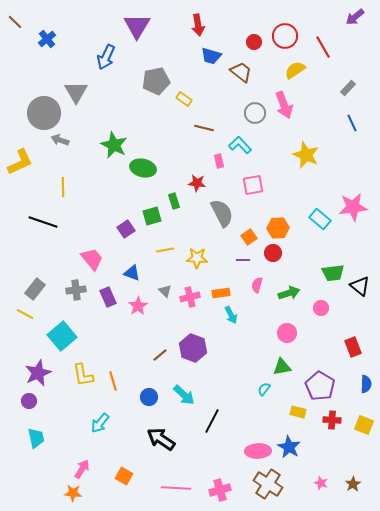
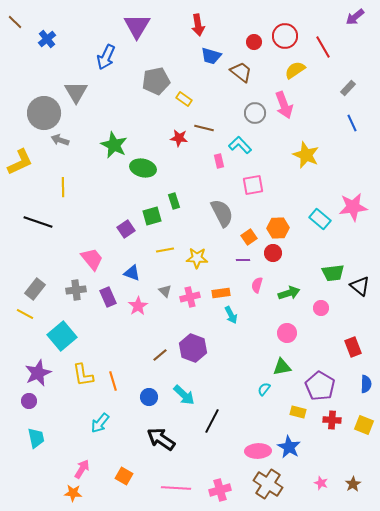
red star at (197, 183): moved 18 px left, 45 px up
black line at (43, 222): moved 5 px left
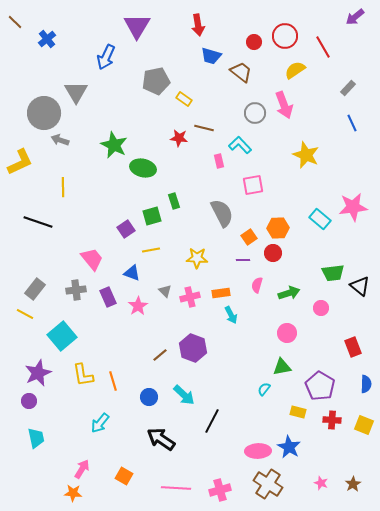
yellow line at (165, 250): moved 14 px left
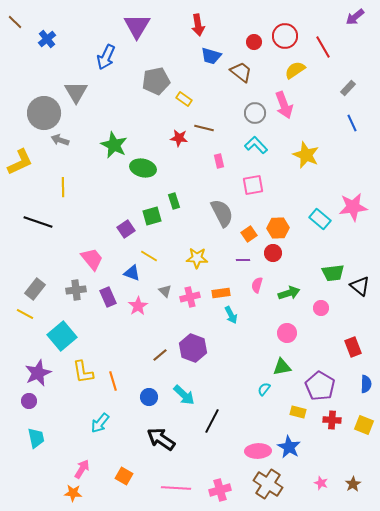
cyan L-shape at (240, 145): moved 16 px right
orange square at (249, 237): moved 3 px up
yellow line at (151, 250): moved 2 px left, 6 px down; rotated 42 degrees clockwise
yellow L-shape at (83, 375): moved 3 px up
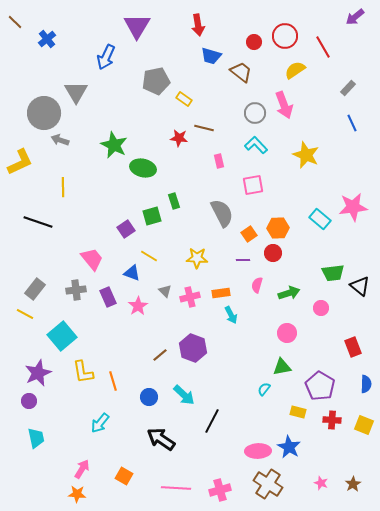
orange star at (73, 493): moved 4 px right, 1 px down
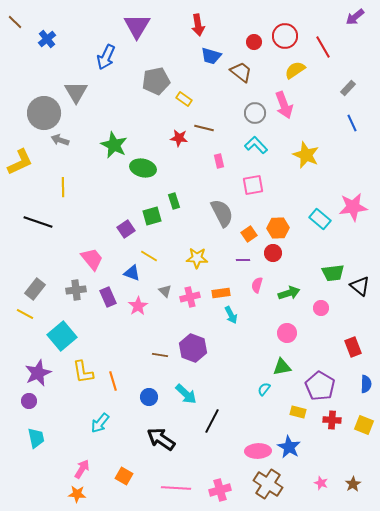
brown line at (160, 355): rotated 49 degrees clockwise
cyan arrow at (184, 395): moved 2 px right, 1 px up
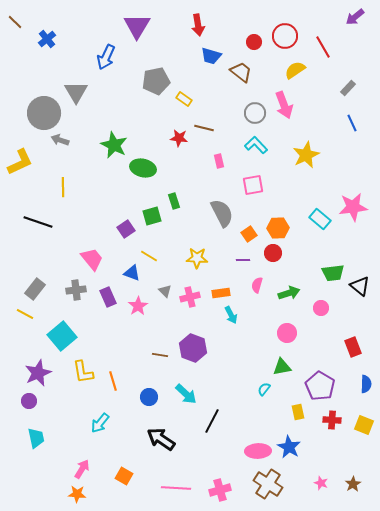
yellow star at (306, 155): rotated 24 degrees clockwise
yellow rectangle at (298, 412): rotated 63 degrees clockwise
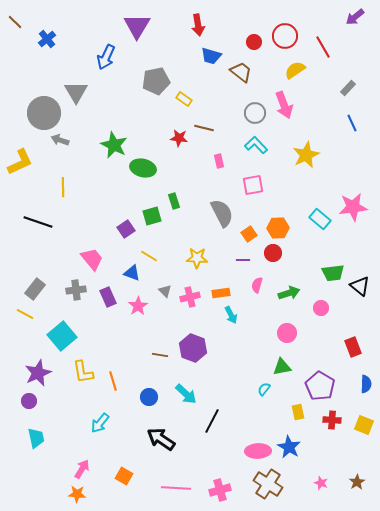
brown star at (353, 484): moved 4 px right, 2 px up
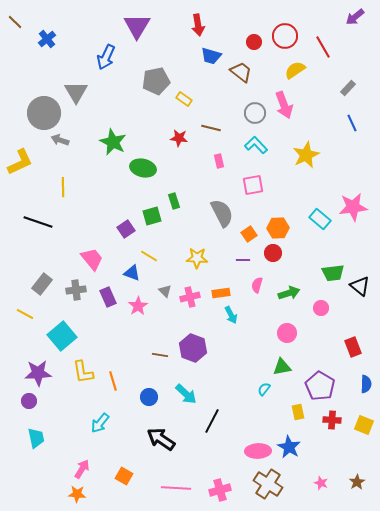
brown line at (204, 128): moved 7 px right
green star at (114, 145): moved 1 px left, 3 px up
gray rectangle at (35, 289): moved 7 px right, 5 px up
purple star at (38, 373): rotated 20 degrees clockwise
